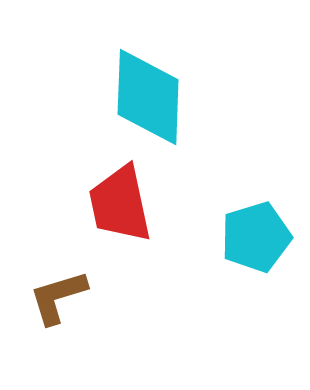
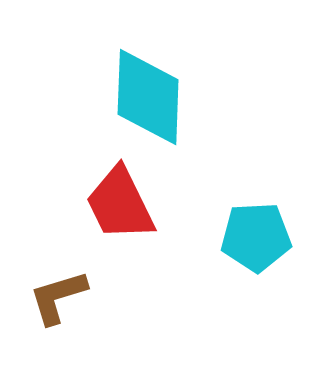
red trapezoid: rotated 14 degrees counterclockwise
cyan pentagon: rotated 14 degrees clockwise
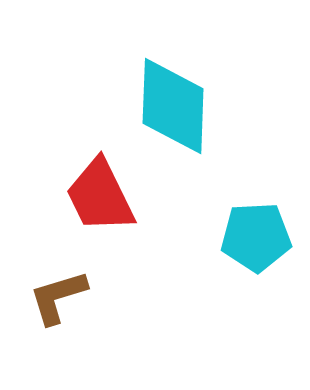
cyan diamond: moved 25 px right, 9 px down
red trapezoid: moved 20 px left, 8 px up
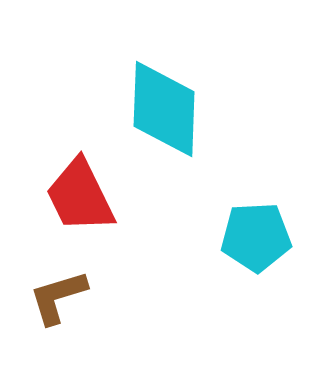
cyan diamond: moved 9 px left, 3 px down
red trapezoid: moved 20 px left
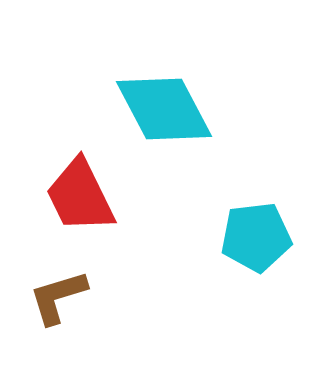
cyan diamond: rotated 30 degrees counterclockwise
cyan pentagon: rotated 4 degrees counterclockwise
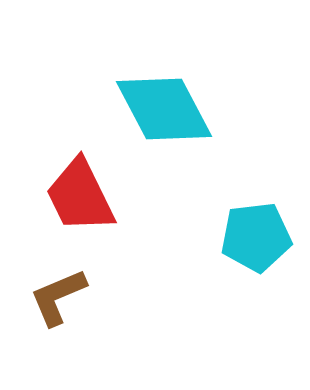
brown L-shape: rotated 6 degrees counterclockwise
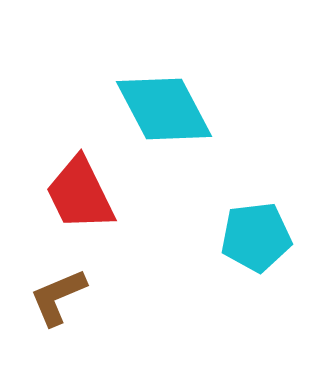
red trapezoid: moved 2 px up
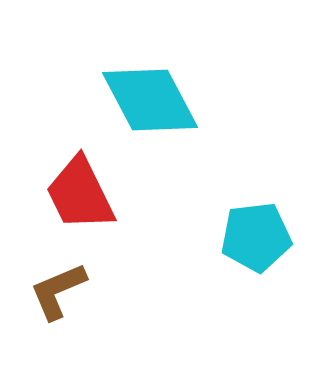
cyan diamond: moved 14 px left, 9 px up
brown L-shape: moved 6 px up
